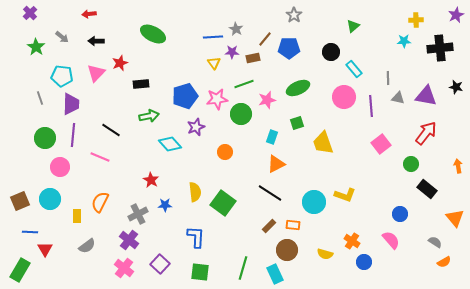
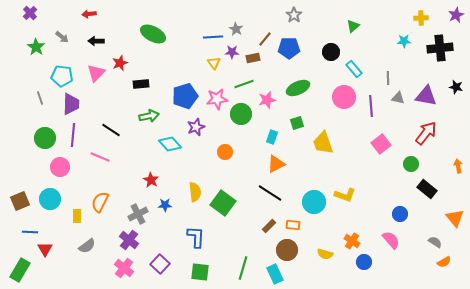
yellow cross at (416, 20): moved 5 px right, 2 px up
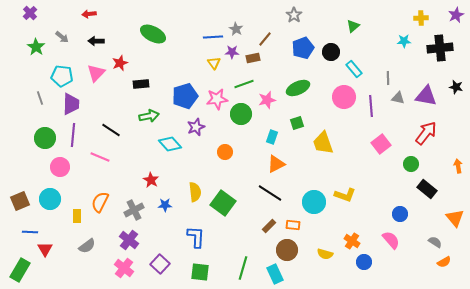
blue pentagon at (289, 48): moved 14 px right; rotated 20 degrees counterclockwise
gray cross at (138, 214): moved 4 px left, 4 px up
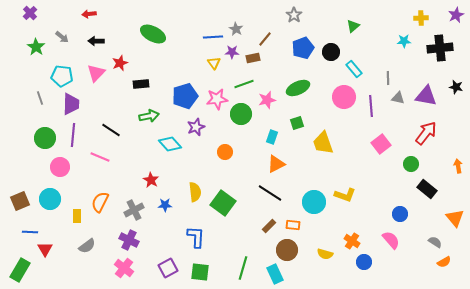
purple cross at (129, 240): rotated 12 degrees counterclockwise
purple square at (160, 264): moved 8 px right, 4 px down; rotated 18 degrees clockwise
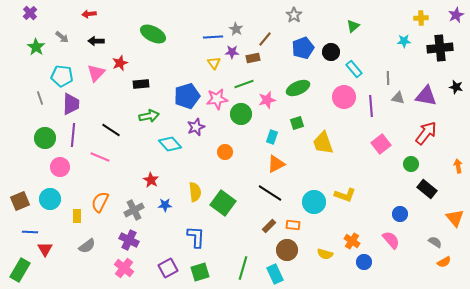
blue pentagon at (185, 96): moved 2 px right
green square at (200, 272): rotated 24 degrees counterclockwise
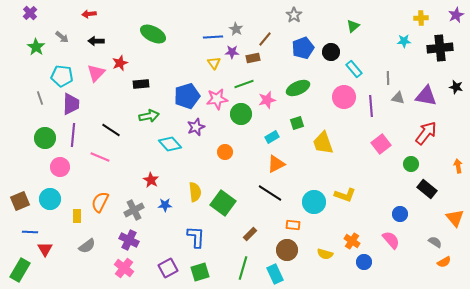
cyan rectangle at (272, 137): rotated 40 degrees clockwise
brown rectangle at (269, 226): moved 19 px left, 8 px down
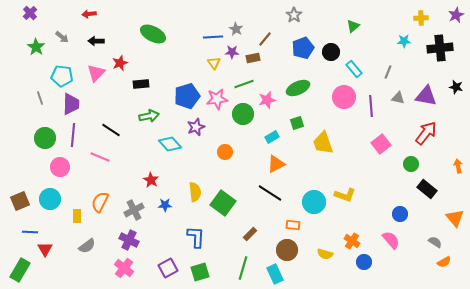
gray line at (388, 78): moved 6 px up; rotated 24 degrees clockwise
green circle at (241, 114): moved 2 px right
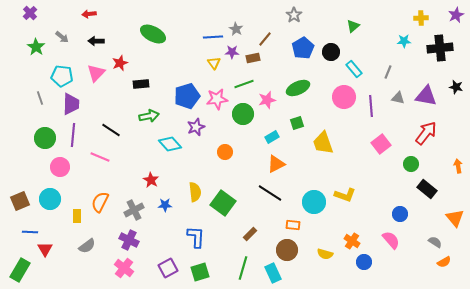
blue pentagon at (303, 48): rotated 10 degrees counterclockwise
cyan rectangle at (275, 274): moved 2 px left, 1 px up
